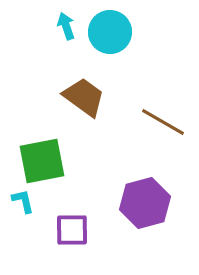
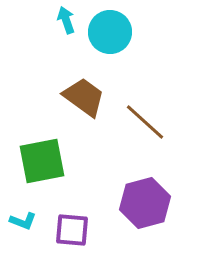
cyan arrow: moved 6 px up
brown line: moved 18 px left; rotated 12 degrees clockwise
cyan L-shape: moved 20 px down; rotated 124 degrees clockwise
purple square: rotated 6 degrees clockwise
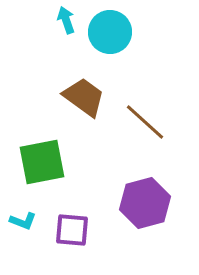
green square: moved 1 px down
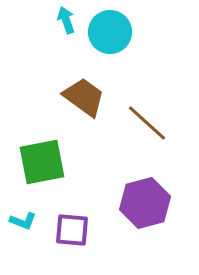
brown line: moved 2 px right, 1 px down
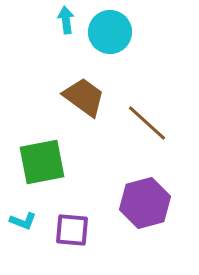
cyan arrow: rotated 12 degrees clockwise
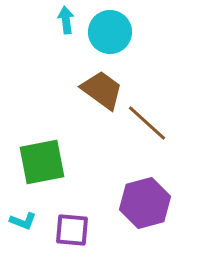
brown trapezoid: moved 18 px right, 7 px up
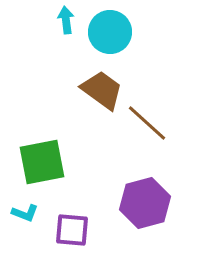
cyan L-shape: moved 2 px right, 8 px up
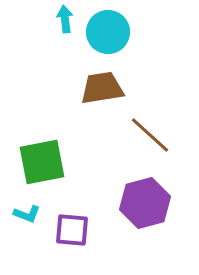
cyan arrow: moved 1 px left, 1 px up
cyan circle: moved 2 px left
brown trapezoid: moved 2 px up; rotated 45 degrees counterclockwise
brown line: moved 3 px right, 12 px down
cyan L-shape: moved 2 px right, 1 px down
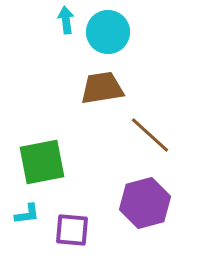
cyan arrow: moved 1 px right, 1 px down
cyan L-shape: rotated 28 degrees counterclockwise
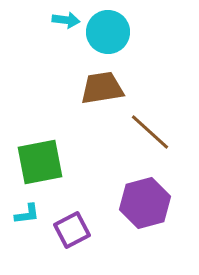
cyan arrow: rotated 104 degrees clockwise
brown line: moved 3 px up
green square: moved 2 px left
purple square: rotated 33 degrees counterclockwise
